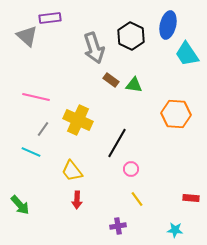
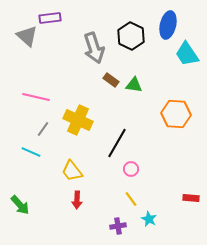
yellow line: moved 6 px left
cyan star: moved 26 px left, 11 px up; rotated 21 degrees clockwise
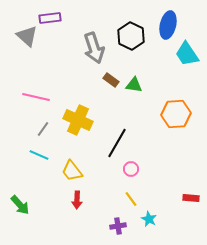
orange hexagon: rotated 8 degrees counterclockwise
cyan line: moved 8 px right, 3 px down
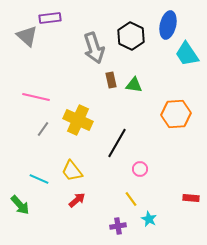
brown rectangle: rotated 42 degrees clockwise
cyan line: moved 24 px down
pink circle: moved 9 px right
red arrow: rotated 132 degrees counterclockwise
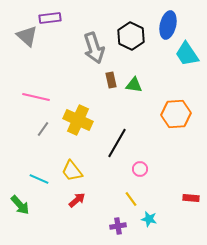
cyan star: rotated 14 degrees counterclockwise
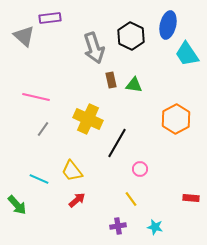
gray triangle: moved 3 px left
orange hexagon: moved 5 px down; rotated 24 degrees counterclockwise
yellow cross: moved 10 px right, 1 px up
green arrow: moved 3 px left
cyan star: moved 6 px right, 8 px down
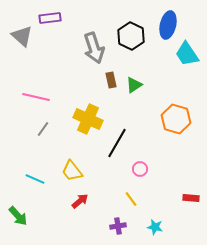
gray triangle: moved 2 px left
green triangle: rotated 42 degrees counterclockwise
orange hexagon: rotated 16 degrees counterclockwise
cyan line: moved 4 px left
red arrow: moved 3 px right, 1 px down
green arrow: moved 1 px right, 11 px down
